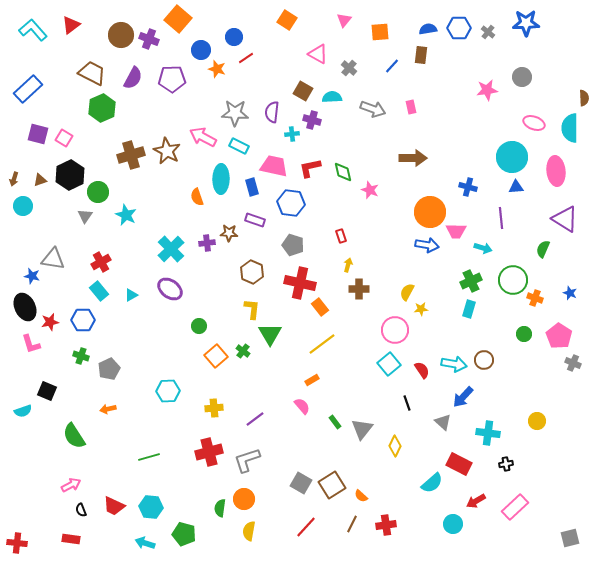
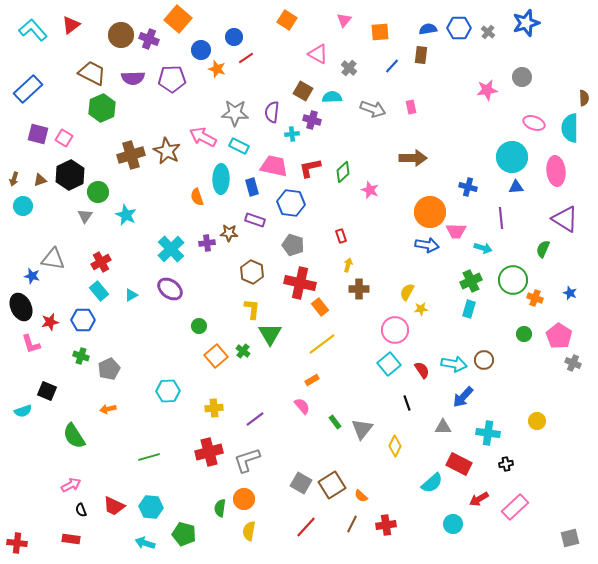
blue star at (526, 23): rotated 16 degrees counterclockwise
purple semicircle at (133, 78): rotated 60 degrees clockwise
green diamond at (343, 172): rotated 60 degrees clockwise
black ellipse at (25, 307): moved 4 px left
gray triangle at (443, 422): moved 5 px down; rotated 42 degrees counterclockwise
red arrow at (476, 501): moved 3 px right, 2 px up
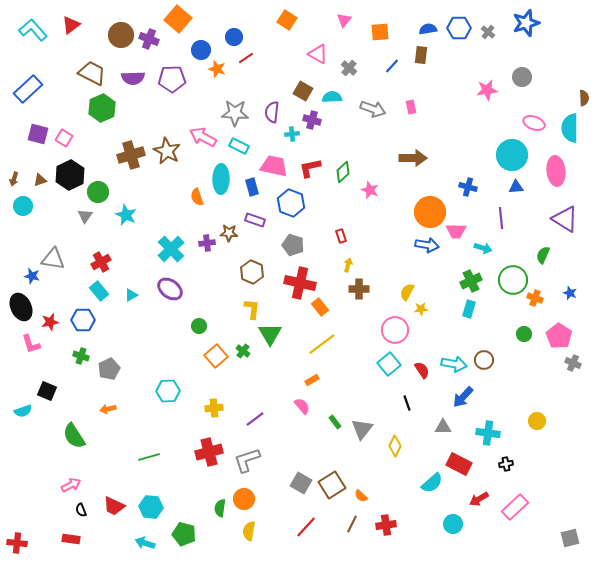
cyan circle at (512, 157): moved 2 px up
blue hexagon at (291, 203): rotated 12 degrees clockwise
green semicircle at (543, 249): moved 6 px down
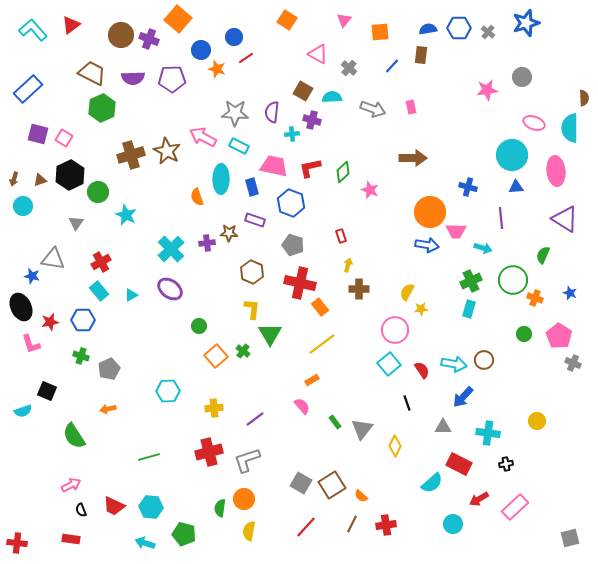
gray triangle at (85, 216): moved 9 px left, 7 px down
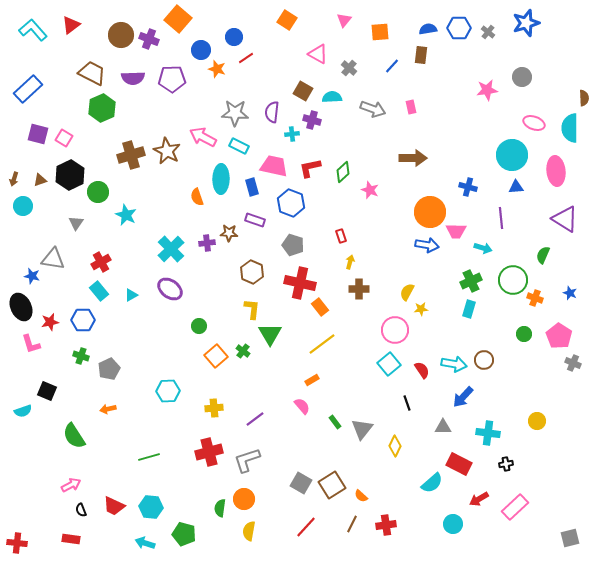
yellow arrow at (348, 265): moved 2 px right, 3 px up
